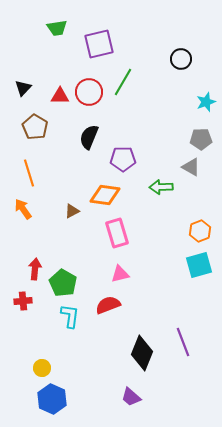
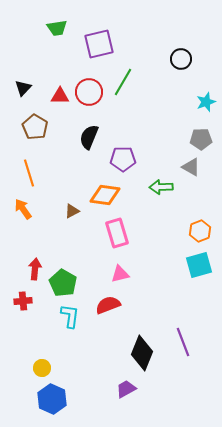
purple trapezoid: moved 5 px left, 8 px up; rotated 110 degrees clockwise
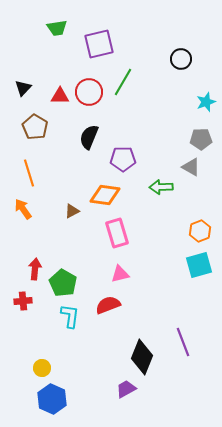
black diamond: moved 4 px down
